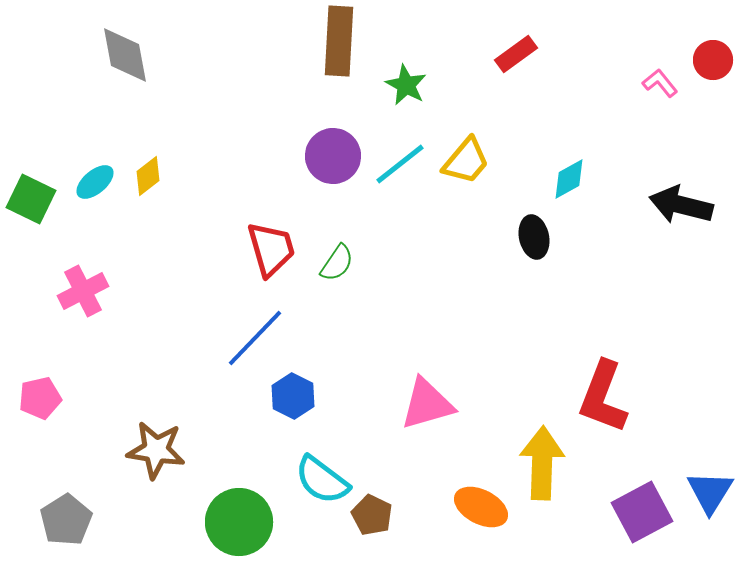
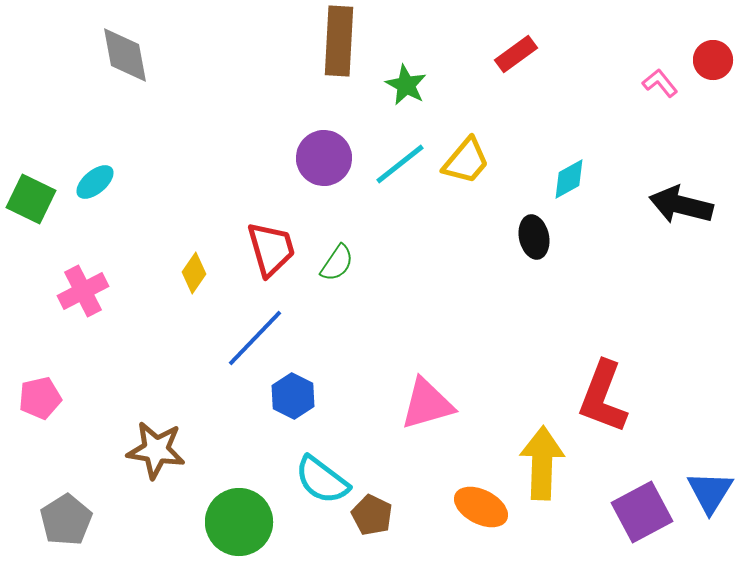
purple circle: moved 9 px left, 2 px down
yellow diamond: moved 46 px right, 97 px down; rotated 18 degrees counterclockwise
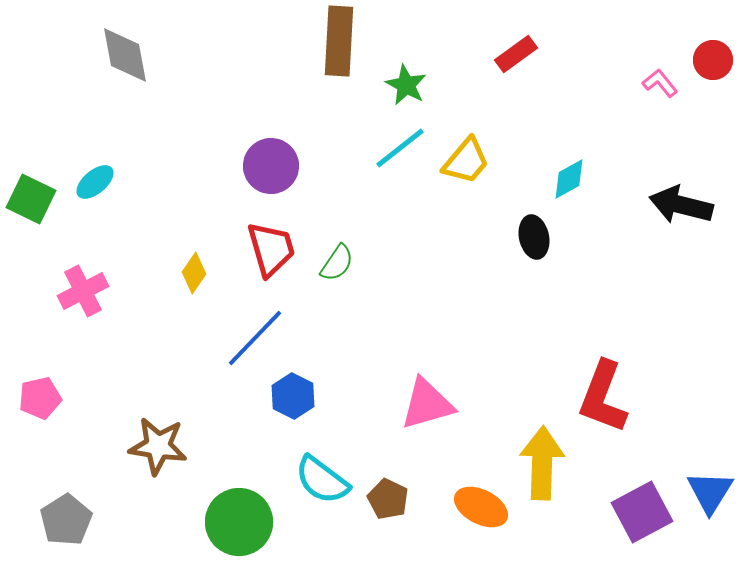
purple circle: moved 53 px left, 8 px down
cyan line: moved 16 px up
brown star: moved 2 px right, 4 px up
brown pentagon: moved 16 px right, 16 px up
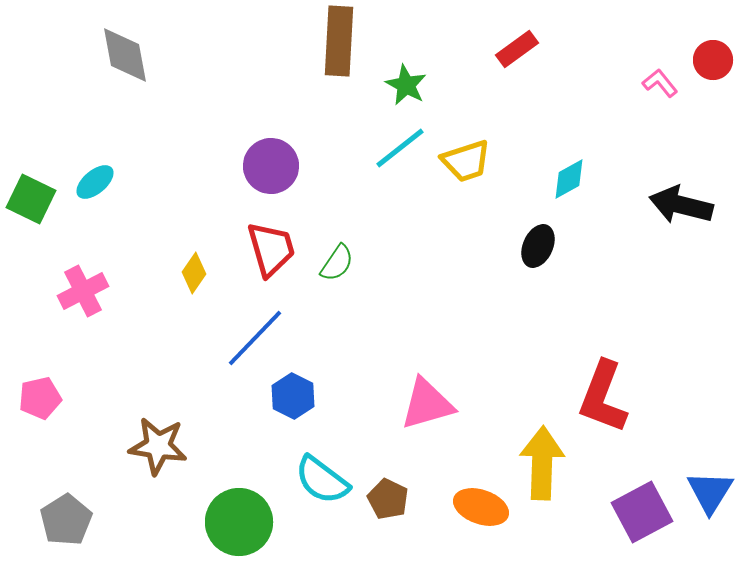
red rectangle: moved 1 px right, 5 px up
yellow trapezoid: rotated 32 degrees clockwise
black ellipse: moved 4 px right, 9 px down; rotated 36 degrees clockwise
orange ellipse: rotated 8 degrees counterclockwise
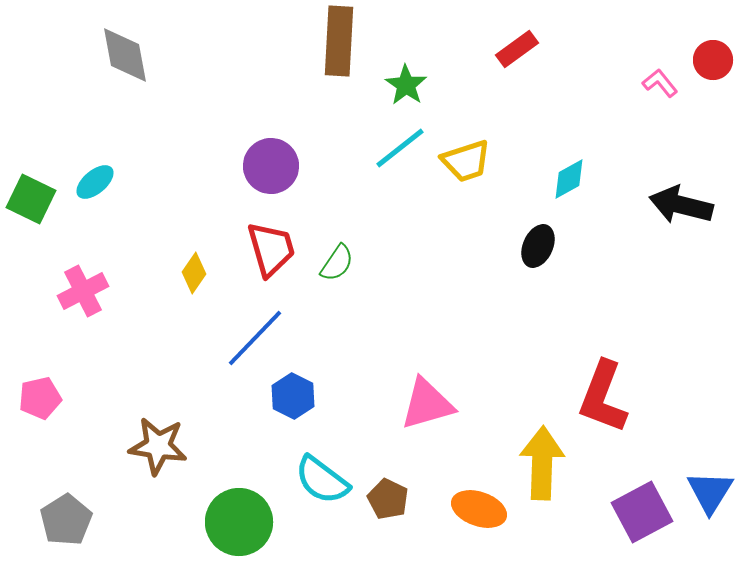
green star: rotated 6 degrees clockwise
orange ellipse: moved 2 px left, 2 px down
